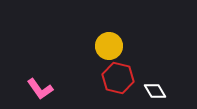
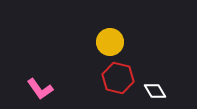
yellow circle: moved 1 px right, 4 px up
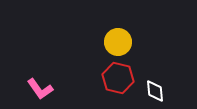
yellow circle: moved 8 px right
white diamond: rotated 25 degrees clockwise
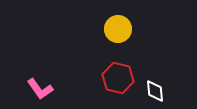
yellow circle: moved 13 px up
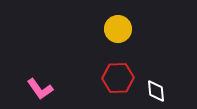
red hexagon: rotated 16 degrees counterclockwise
white diamond: moved 1 px right
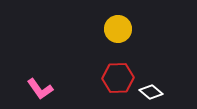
white diamond: moved 5 px left, 1 px down; rotated 45 degrees counterclockwise
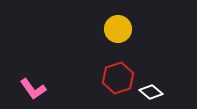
red hexagon: rotated 16 degrees counterclockwise
pink L-shape: moved 7 px left
